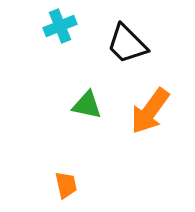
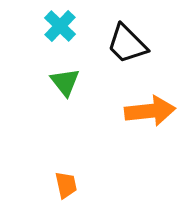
cyan cross: rotated 24 degrees counterclockwise
green triangle: moved 22 px left, 23 px up; rotated 40 degrees clockwise
orange arrow: rotated 132 degrees counterclockwise
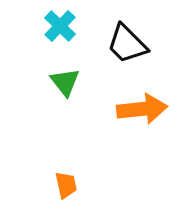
orange arrow: moved 8 px left, 2 px up
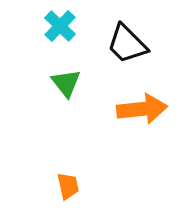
green triangle: moved 1 px right, 1 px down
orange trapezoid: moved 2 px right, 1 px down
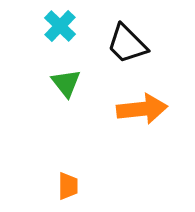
orange trapezoid: rotated 12 degrees clockwise
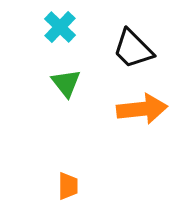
cyan cross: moved 1 px down
black trapezoid: moved 6 px right, 5 px down
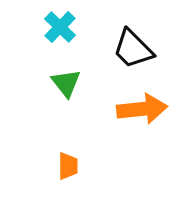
orange trapezoid: moved 20 px up
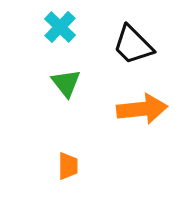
black trapezoid: moved 4 px up
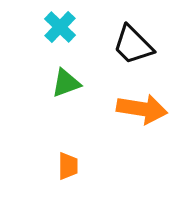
green triangle: rotated 48 degrees clockwise
orange arrow: rotated 15 degrees clockwise
